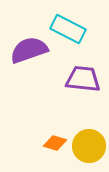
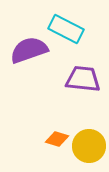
cyan rectangle: moved 2 px left
orange diamond: moved 2 px right, 4 px up
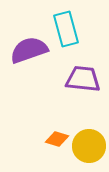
cyan rectangle: rotated 48 degrees clockwise
